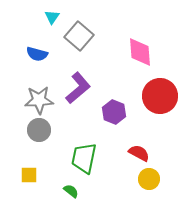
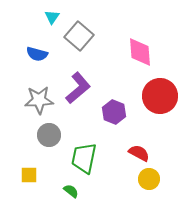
gray circle: moved 10 px right, 5 px down
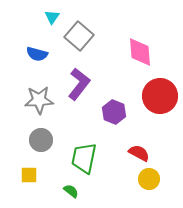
purple L-shape: moved 1 px right, 4 px up; rotated 12 degrees counterclockwise
gray circle: moved 8 px left, 5 px down
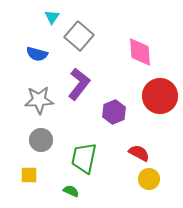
purple hexagon: rotated 15 degrees clockwise
green semicircle: rotated 14 degrees counterclockwise
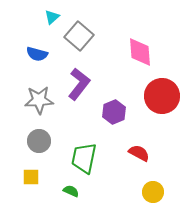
cyan triangle: rotated 14 degrees clockwise
red circle: moved 2 px right
gray circle: moved 2 px left, 1 px down
yellow square: moved 2 px right, 2 px down
yellow circle: moved 4 px right, 13 px down
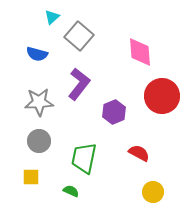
gray star: moved 2 px down
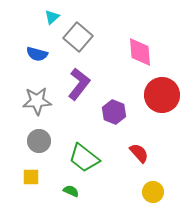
gray square: moved 1 px left, 1 px down
red circle: moved 1 px up
gray star: moved 2 px left, 1 px up
purple hexagon: rotated 15 degrees counterclockwise
red semicircle: rotated 20 degrees clockwise
green trapezoid: rotated 64 degrees counterclockwise
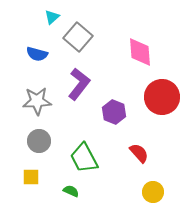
red circle: moved 2 px down
green trapezoid: rotated 24 degrees clockwise
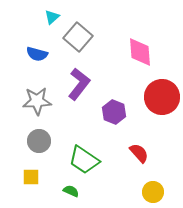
green trapezoid: moved 2 px down; rotated 28 degrees counterclockwise
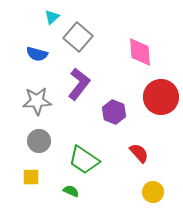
red circle: moved 1 px left
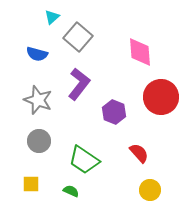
gray star: moved 1 px right, 1 px up; rotated 24 degrees clockwise
yellow square: moved 7 px down
yellow circle: moved 3 px left, 2 px up
